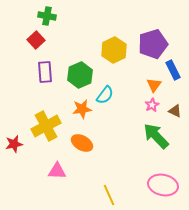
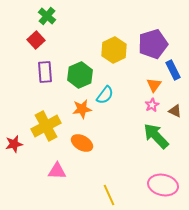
green cross: rotated 30 degrees clockwise
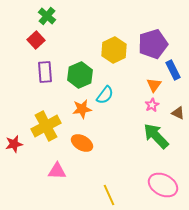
brown triangle: moved 3 px right, 2 px down
pink ellipse: rotated 16 degrees clockwise
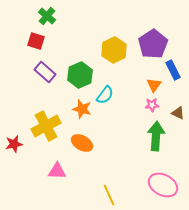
red square: moved 1 px down; rotated 30 degrees counterclockwise
purple pentagon: rotated 16 degrees counterclockwise
purple rectangle: rotated 45 degrees counterclockwise
pink star: rotated 24 degrees clockwise
orange star: rotated 24 degrees clockwise
green arrow: rotated 48 degrees clockwise
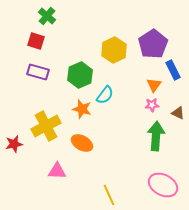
purple rectangle: moved 7 px left; rotated 25 degrees counterclockwise
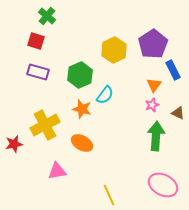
pink star: rotated 16 degrees counterclockwise
yellow cross: moved 1 px left, 1 px up
pink triangle: rotated 12 degrees counterclockwise
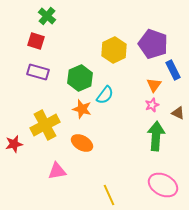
purple pentagon: rotated 20 degrees counterclockwise
green hexagon: moved 3 px down
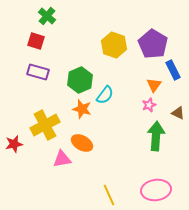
purple pentagon: rotated 12 degrees clockwise
yellow hexagon: moved 5 px up; rotated 15 degrees counterclockwise
green hexagon: moved 2 px down
pink star: moved 3 px left
pink triangle: moved 5 px right, 12 px up
pink ellipse: moved 7 px left, 5 px down; rotated 36 degrees counterclockwise
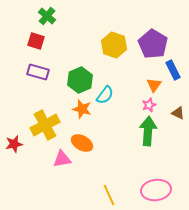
green arrow: moved 8 px left, 5 px up
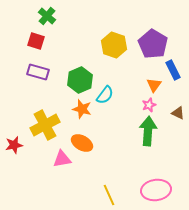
red star: moved 1 px down
